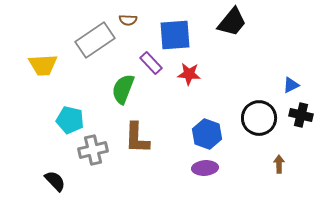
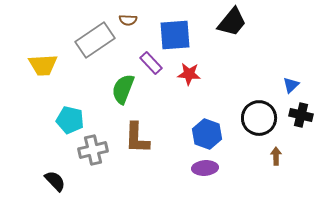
blue triangle: rotated 18 degrees counterclockwise
brown arrow: moved 3 px left, 8 px up
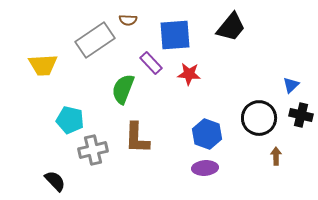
black trapezoid: moved 1 px left, 5 px down
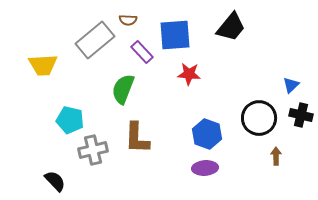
gray rectangle: rotated 6 degrees counterclockwise
purple rectangle: moved 9 px left, 11 px up
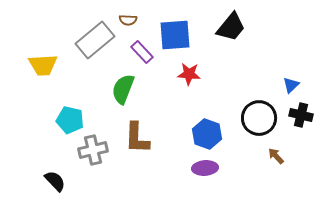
brown arrow: rotated 42 degrees counterclockwise
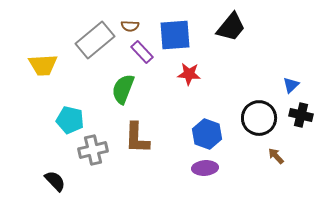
brown semicircle: moved 2 px right, 6 px down
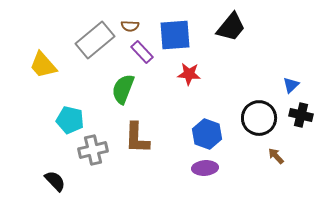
yellow trapezoid: rotated 52 degrees clockwise
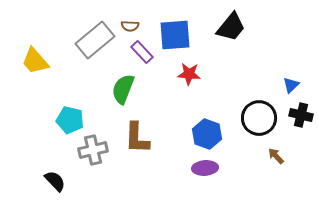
yellow trapezoid: moved 8 px left, 4 px up
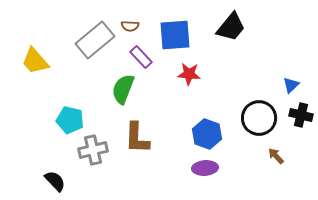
purple rectangle: moved 1 px left, 5 px down
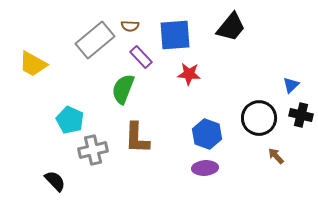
yellow trapezoid: moved 2 px left, 3 px down; rotated 20 degrees counterclockwise
cyan pentagon: rotated 12 degrees clockwise
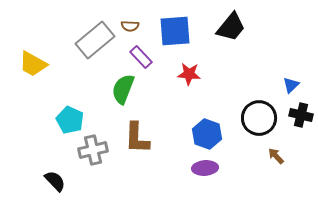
blue square: moved 4 px up
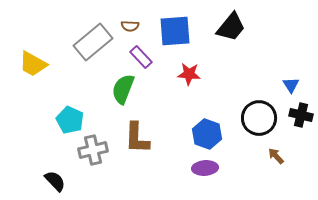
gray rectangle: moved 2 px left, 2 px down
blue triangle: rotated 18 degrees counterclockwise
